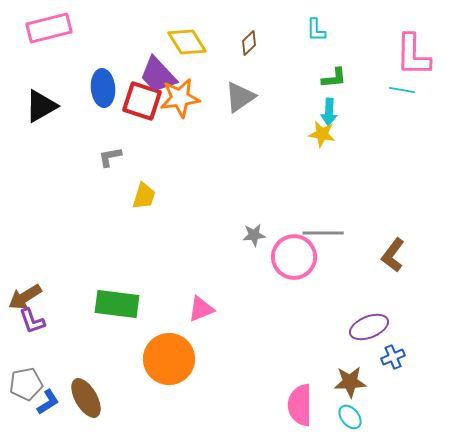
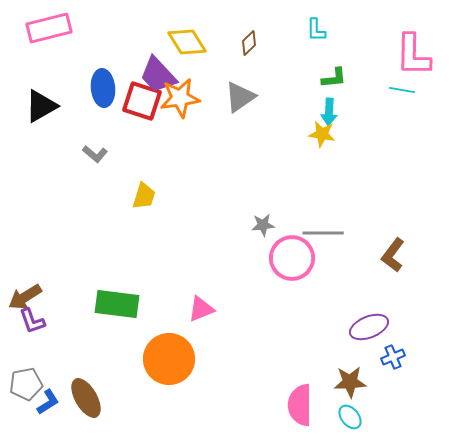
gray L-shape: moved 15 px left, 3 px up; rotated 130 degrees counterclockwise
gray star: moved 9 px right, 10 px up
pink circle: moved 2 px left, 1 px down
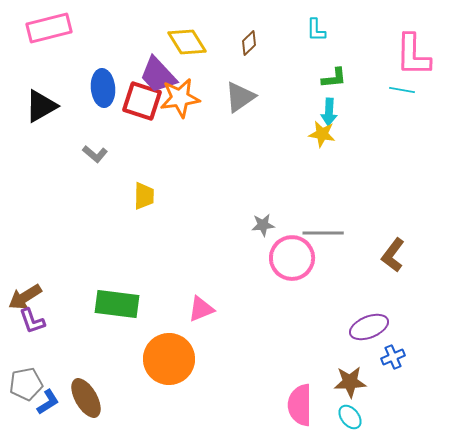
yellow trapezoid: rotated 16 degrees counterclockwise
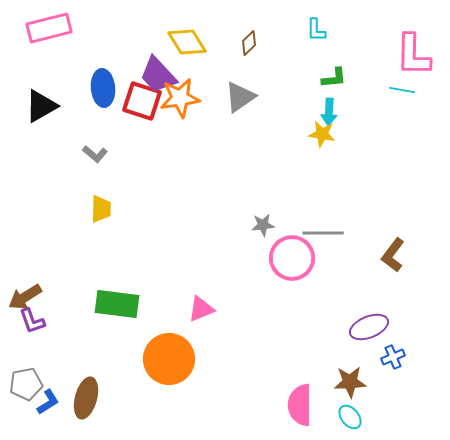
yellow trapezoid: moved 43 px left, 13 px down
brown ellipse: rotated 45 degrees clockwise
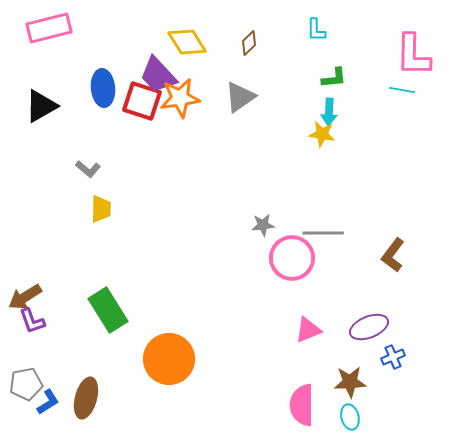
gray L-shape: moved 7 px left, 15 px down
green rectangle: moved 9 px left, 6 px down; rotated 51 degrees clockwise
pink triangle: moved 107 px right, 21 px down
pink semicircle: moved 2 px right
cyan ellipse: rotated 25 degrees clockwise
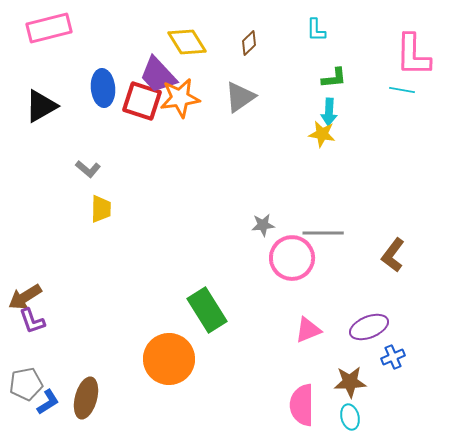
green rectangle: moved 99 px right
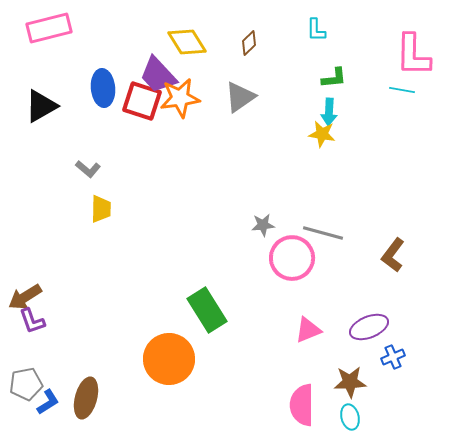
gray line: rotated 15 degrees clockwise
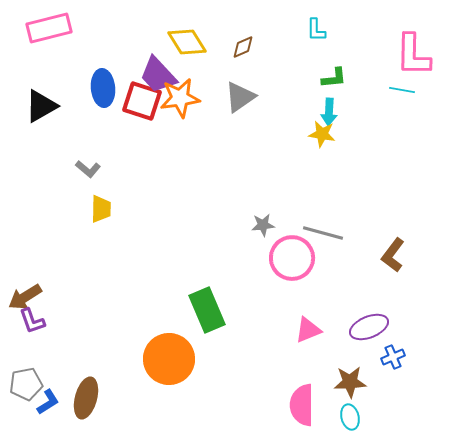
brown diamond: moved 6 px left, 4 px down; rotated 20 degrees clockwise
green rectangle: rotated 9 degrees clockwise
